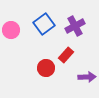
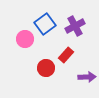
blue square: moved 1 px right
pink circle: moved 14 px right, 9 px down
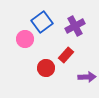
blue square: moved 3 px left, 2 px up
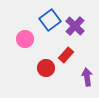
blue square: moved 8 px right, 2 px up
purple cross: rotated 18 degrees counterclockwise
purple arrow: rotated 96 degrees counterclockwise
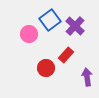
pink circle: moved 4 px right, 5 px up
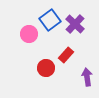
purple cross: moved 2 px up
